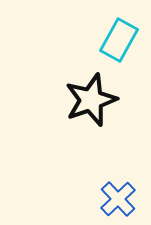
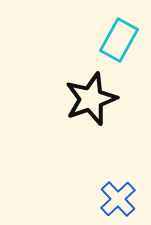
black star: moved 1 px up
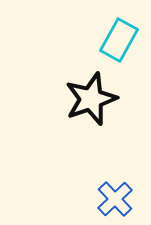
blue cross: moved 3 px left
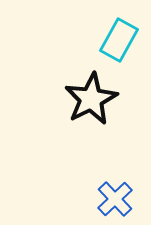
black star: rotated 8 degrees counterclockwise
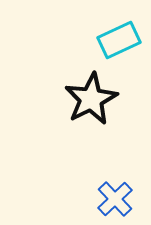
cyan rectangle: rotated 36 degrees clockwise
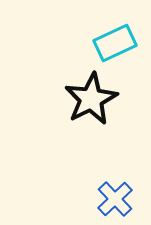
cyan rectangle: moved 4 px left, 3 px down
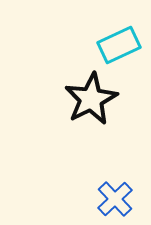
cyan rectangle: moved 4 px right, 2 px down
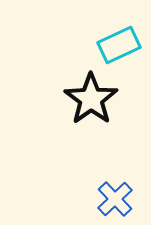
black star: rotated 8 degrees counterclockwise
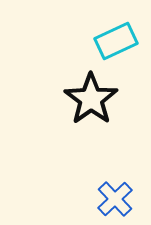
cyan rectangle: moved 3 px left, 4 px up
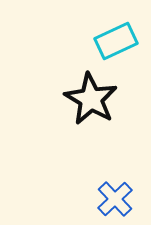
black star: rotated 6 degrees counterclockwise
